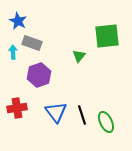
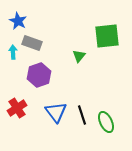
red cross: rotated 24 degrees counterclockwise
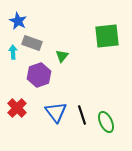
green triangle: moved 17 px left
red cross: rotated 12 degrees counterclockwise
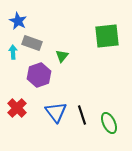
green ellipse: moved 3 px right, 1 px down
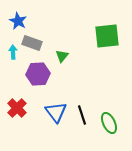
purple hexagon: moved 1 px left, 1 px up; rotated 15 degrees clockwise
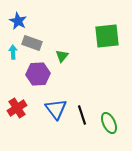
red cross: rotated 12 degrees clockwise
blue triangle: moved 3 px up
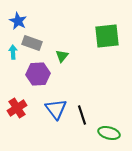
green ellipse: moved 10 px down; rotated 50 degrees counterclockwise
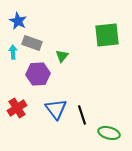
green square: moved 1 px up
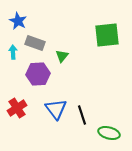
gray rectangle: moved 3 px right
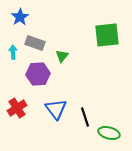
blue star: moved 2 px right, 4 px up; rotated 12 degrees clockwise
black line: moved 3 px right, 2 px down
